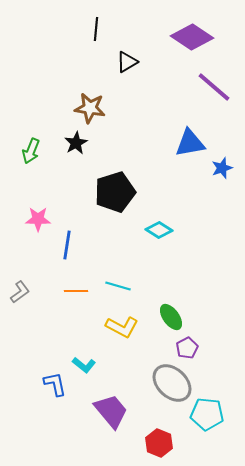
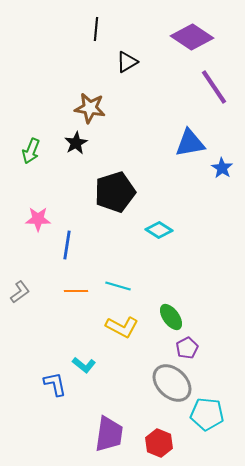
purple line: rotated 15 degrees clockwise
blue star: rotated 20 degrees counterclockwise
purple trapezoid: moved 2 px left, 23 px down; rotated 48 degrees clockwise
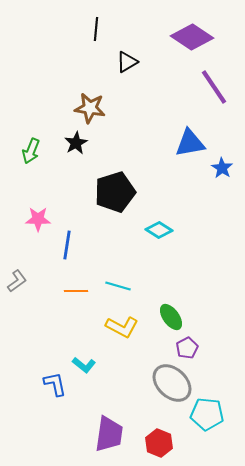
gray L-shape: moved 3 px left, 11 px up
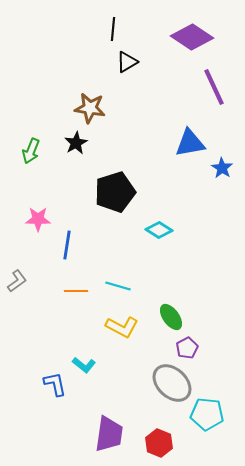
black line: moved 17 px right
purple line: rotated 9 degrees clockwise
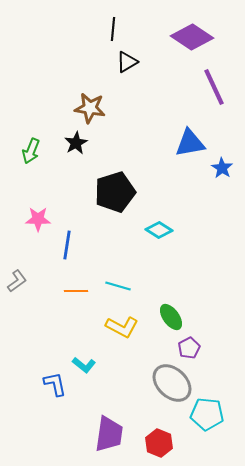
purple pentagon: moved 2 px right
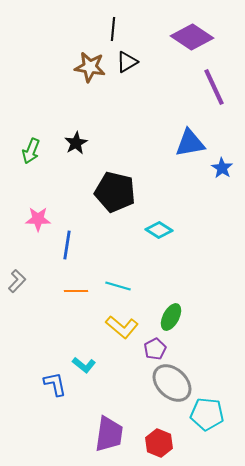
brown star: moved 41 px up
black pentagon: rotated 30 degrees clockwise
gray L-shape: rotated 10 degrees counterclockwise
green ellipse: rotated 64 degrees clockwise
yellow L-shape: rotated 12 degrees clockwise
purple pentagon: moved 34 px left, 1 px down
